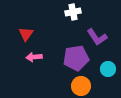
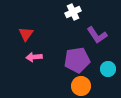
white cross: rotated 14 degrees counterclockwise
purple L-shape: moved 2 px up
purple pentagon: moved 1 px right, 2 px down
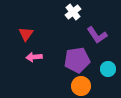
white cross: rotated 14 degrees counterclockwise
